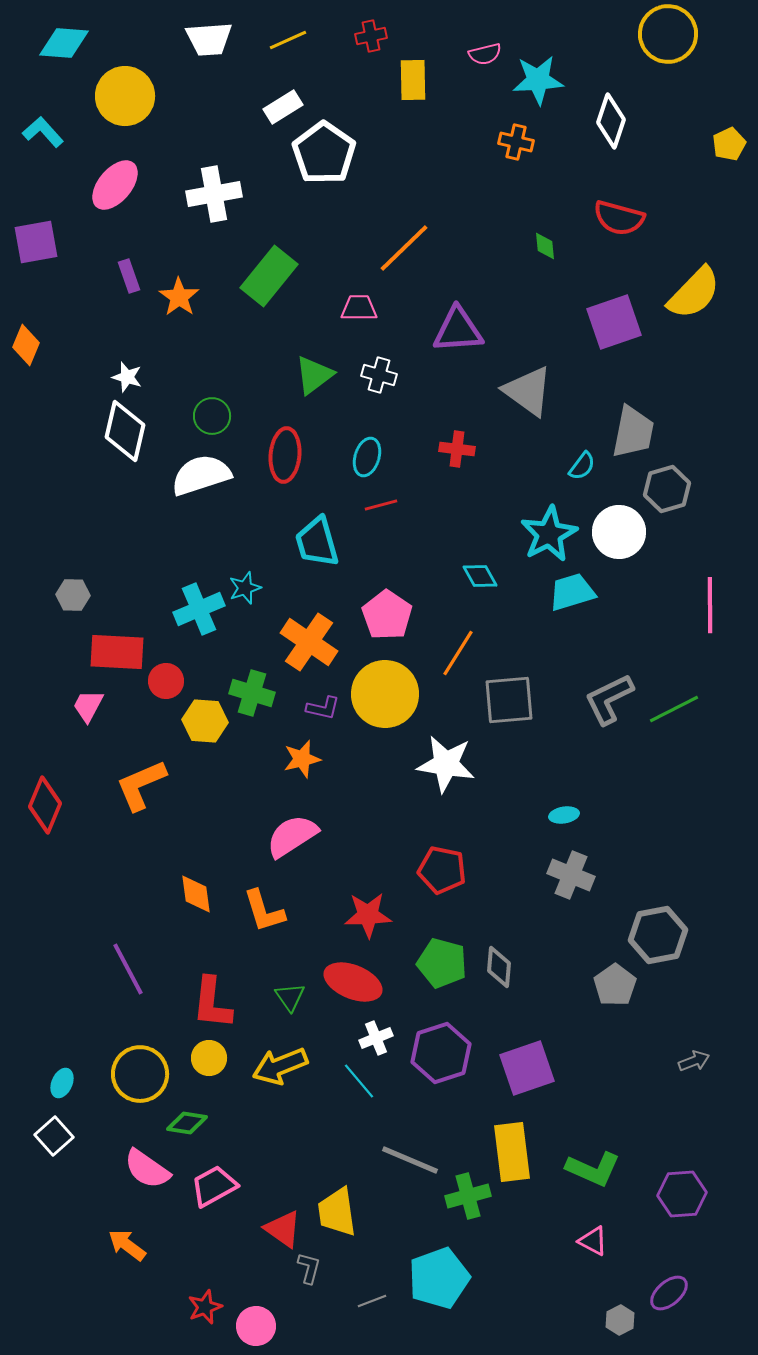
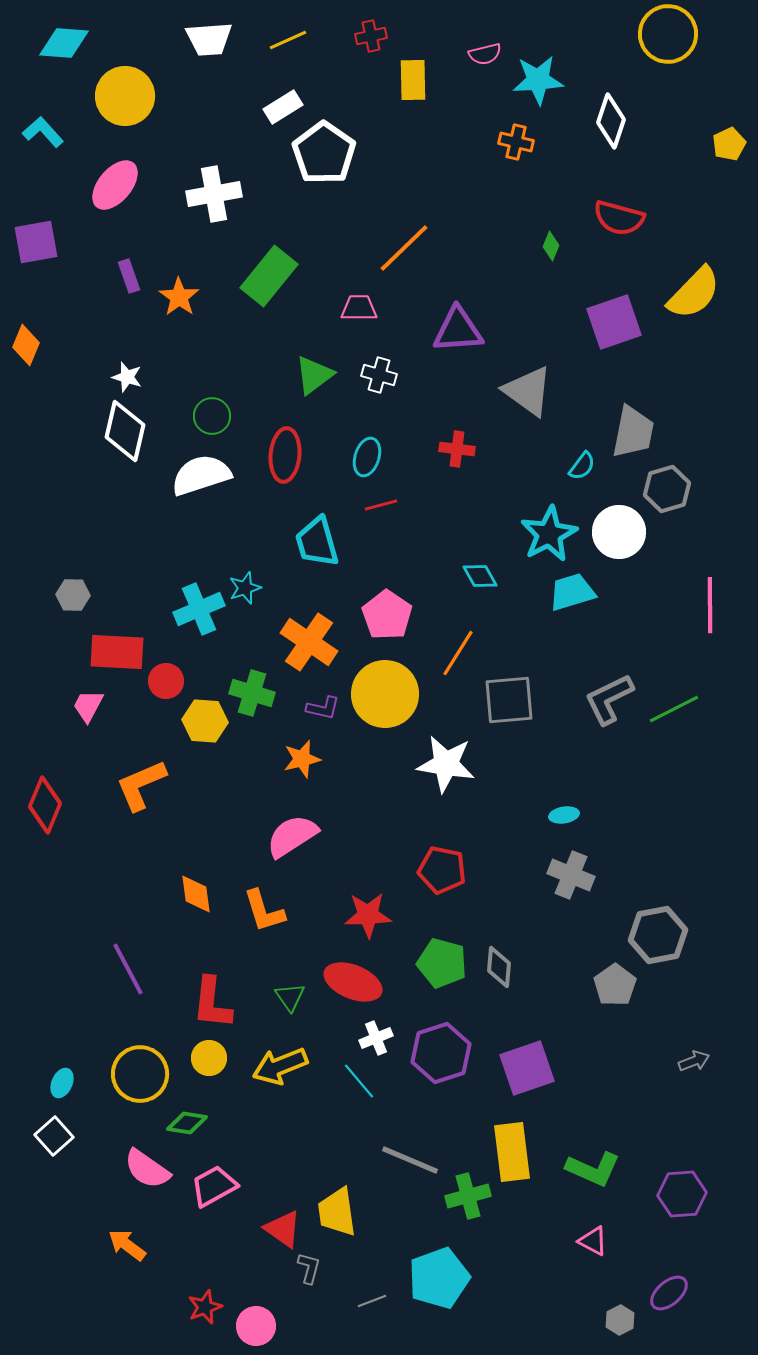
green diamond at (545, 246): moved 6 px right; rotated 28 degrees clockwise
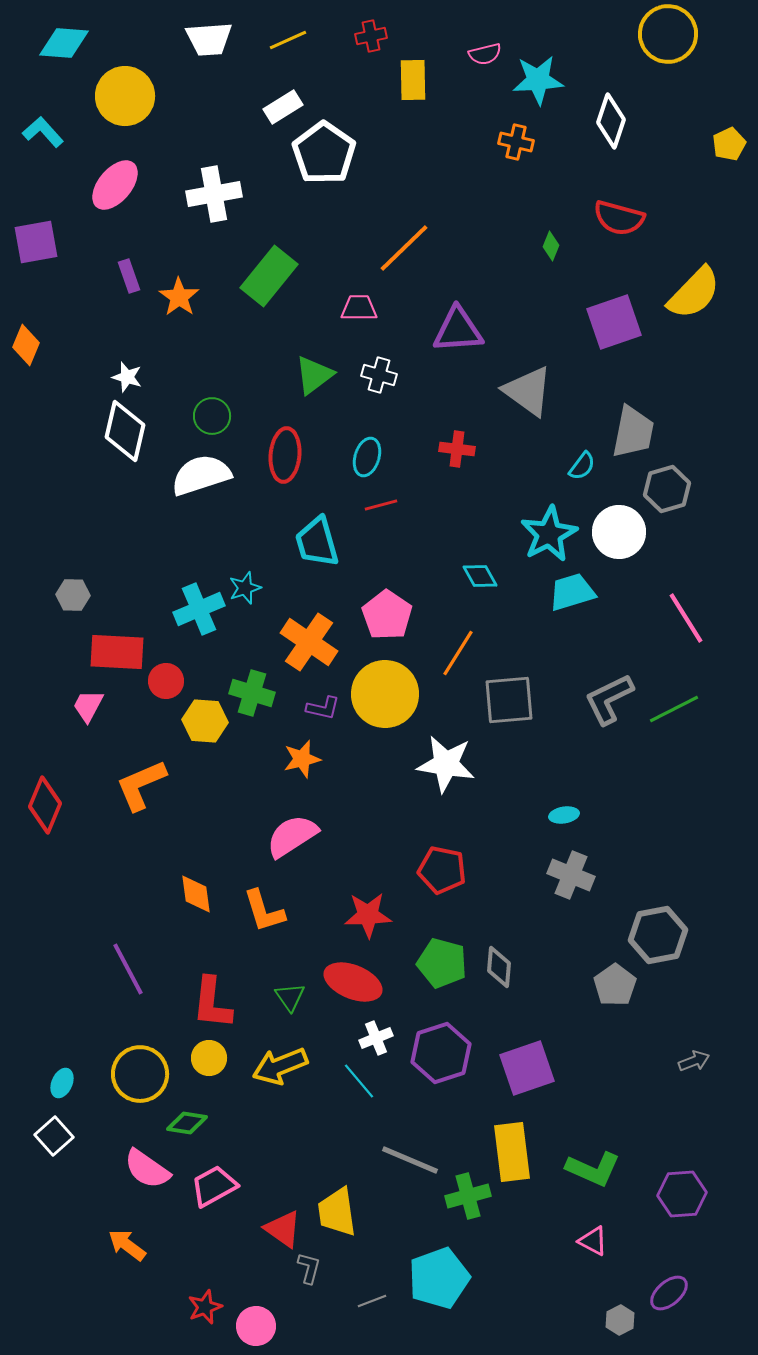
pink line at (710, 605): moved 24 px left, 13 px down; rotated 32 degrees counterclockwise
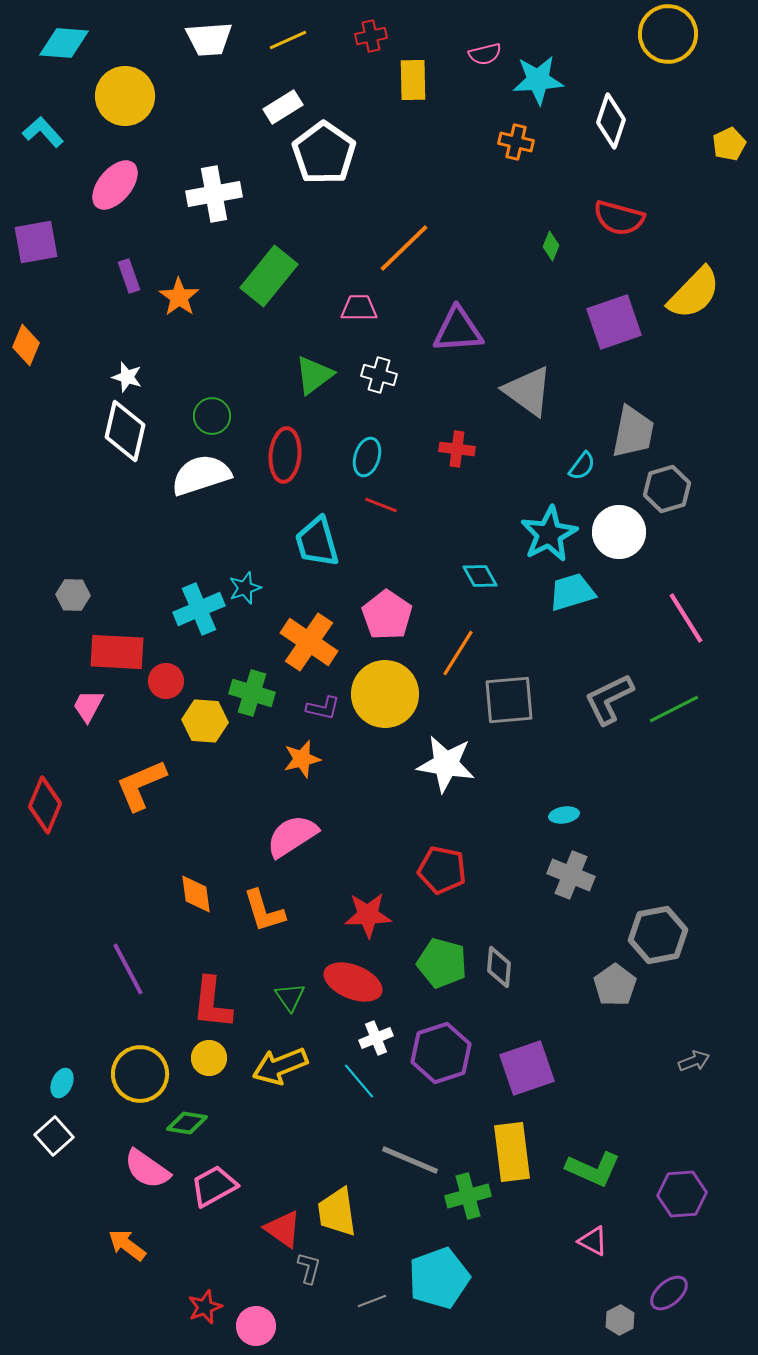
red line at (381, 505): rotated 36 degrees clockwise
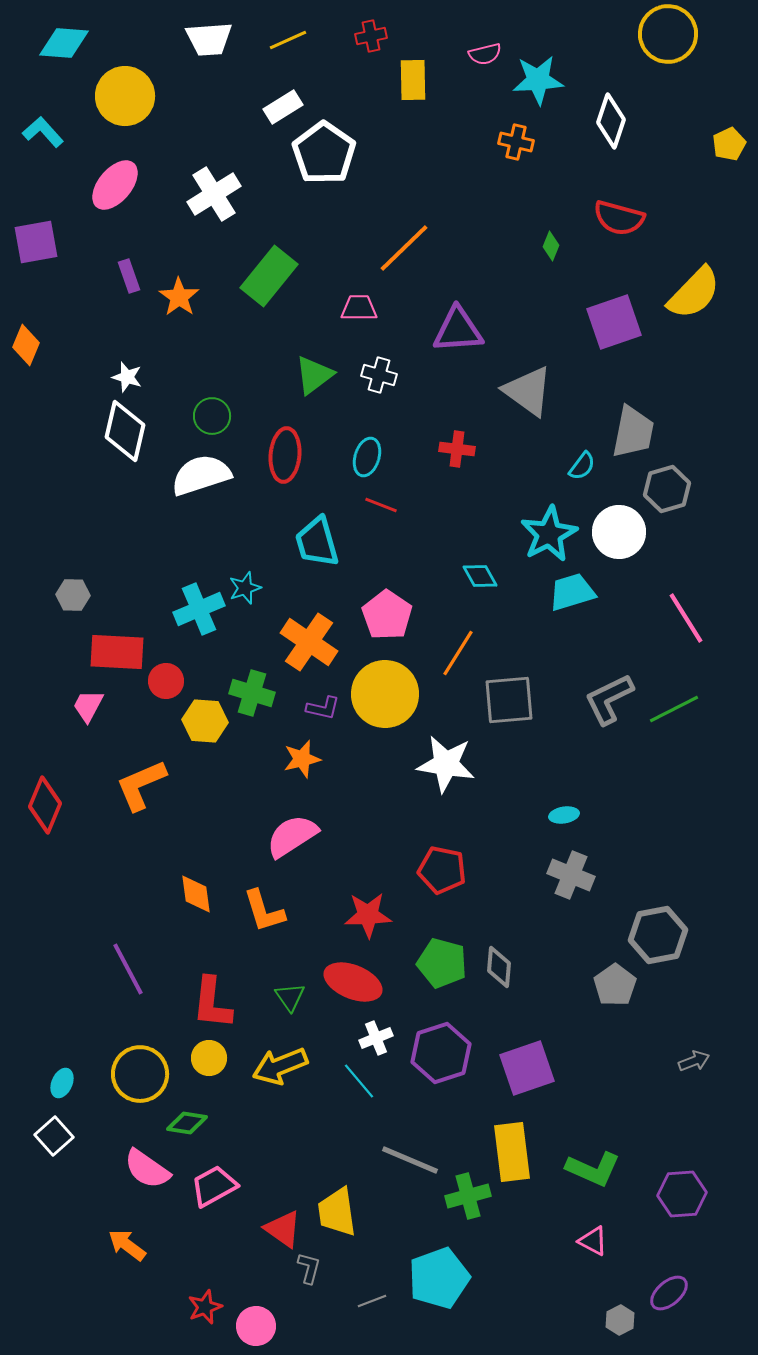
white cross at (214, 194): rotated 22 degrees counterclockwise
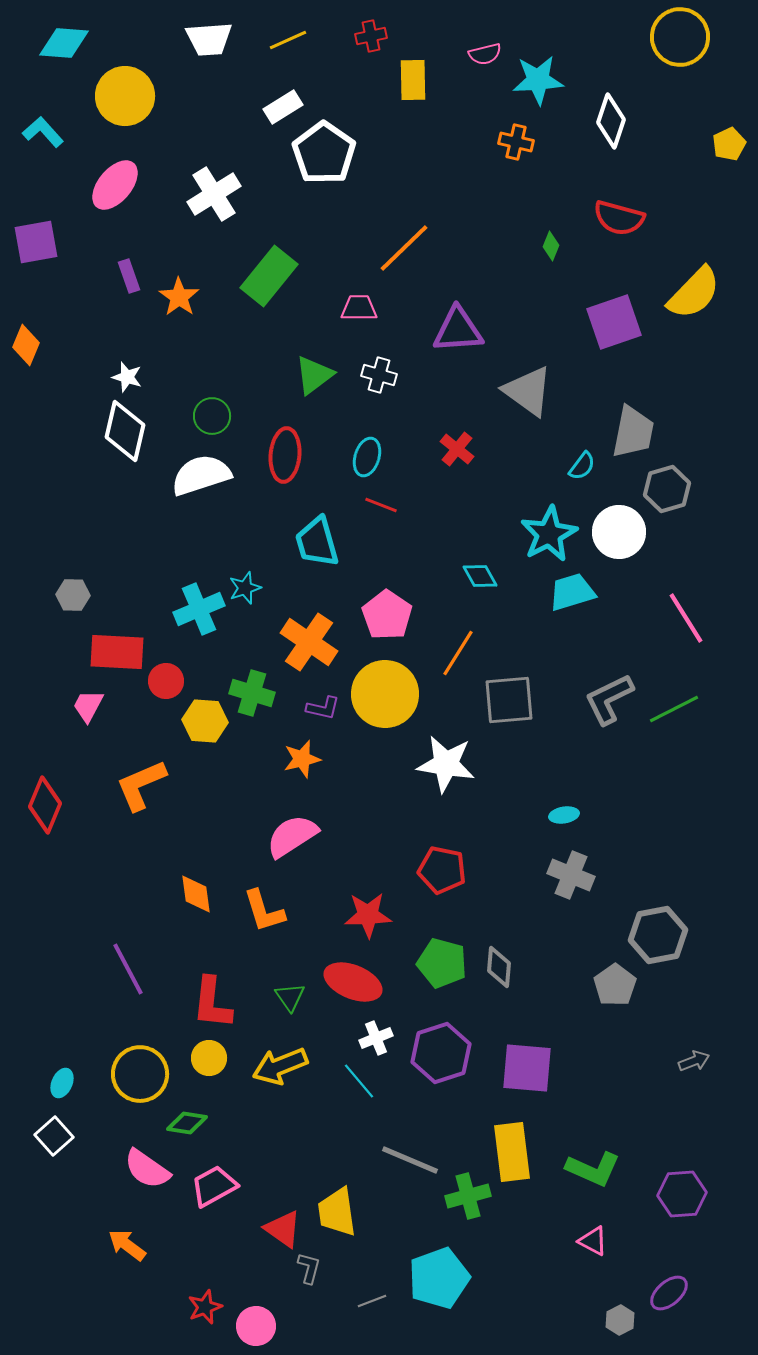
yellow circle at (668, 34): moved 12 px right, 3 px down
red cross at (457, 449): rotated 32 degrees clockwise
purple square at (527, 1068): rotated 24 degrees clockwise
